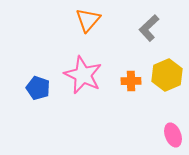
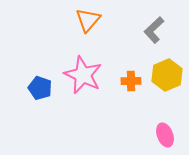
gray L-shape: moved 5 px right, 2 px down
blue pentagon: moved 2 px right
pink ellipse: moved 8 px left
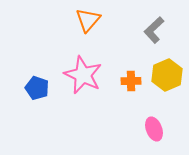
blue pentagon: moved 3 px left
pink ellipse: moved 11 px left, 6 px up
